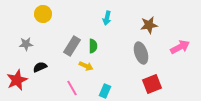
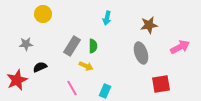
red square: moved 9 px right; rotated 12 degrees clockwise
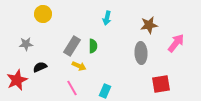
pink arrow: moved 4 px left, 4 px up; rotated 24 degrees counterclockwise
gray ellipse: rotated 15 degrees clockwise
yellow arrow: moved 7 px left
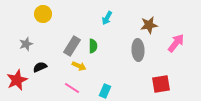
cyan arrow: rotated 16 degrees clockwise
gray star: rotated 16 degrees counterclockwise
gray ellipse: moved 3 px left, 3 px up
pink line: rotated 28 degrees counterclockwise
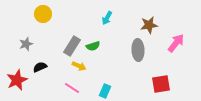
green semicircle: rotated 72 degrees clockwise
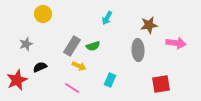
pink arrow: rotated 60 degrees clockwise
cyan rectangle: moved 5 px right, 11 px up
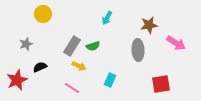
pink arrow: rotated 24 degrees clockwise
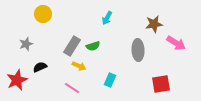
brown star: moved 5 px right, 1 px up
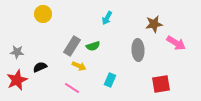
gray star: moved 9 px left, 8 px down; rotated 24 degrees clockwise
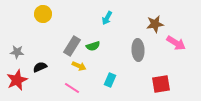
brown star: moved 1 px right
